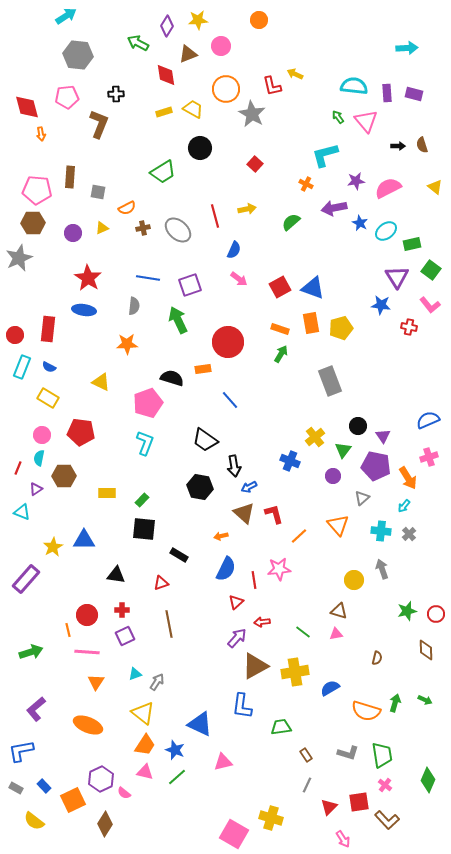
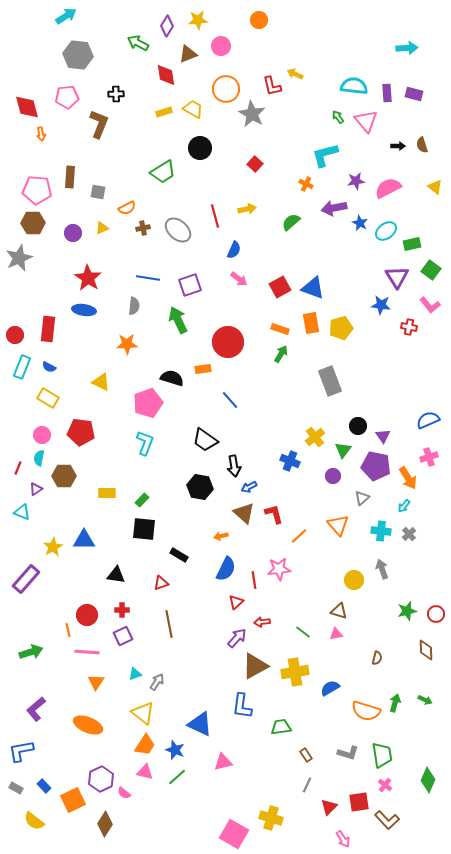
purple square at (125, 636): moved 2 px left
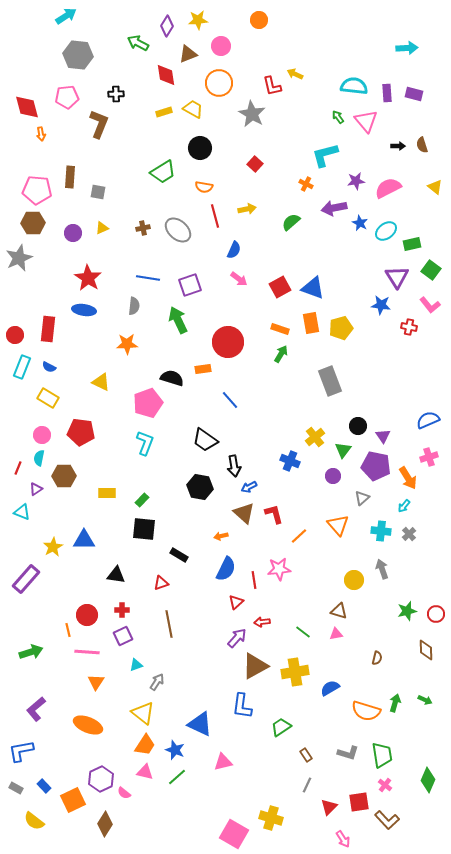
orange circle at (226, 89): moved 7 px left, 6 px up
orange semicircle at (127, 208): moved 77 px right, 21 px up; rotated 36 degrees clockwise
cyan triangle at (135, 674): moved 1 px right, 9 px up
green trapezoid at (281, 727): rotated 25 degrees counterclockwise
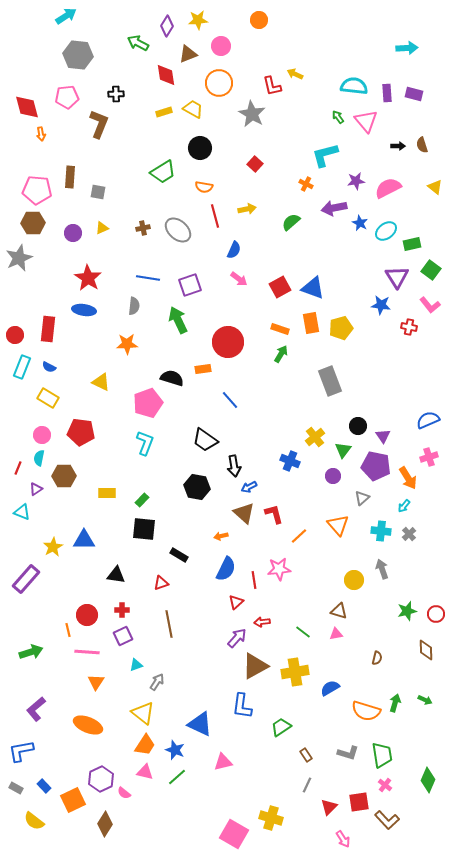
black hexagon at (200, 487): moved 3 px left
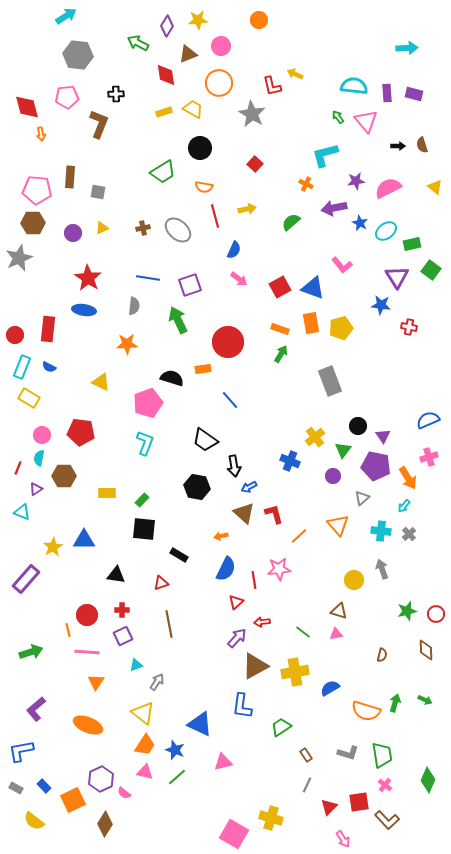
pink L-shape at (430, 305): moved 88 px left, 40 px up
yellow rectangle at (48, 398): moved 19 px left
brown semicircle at (377, 658): moved 5 px right, 3 px up
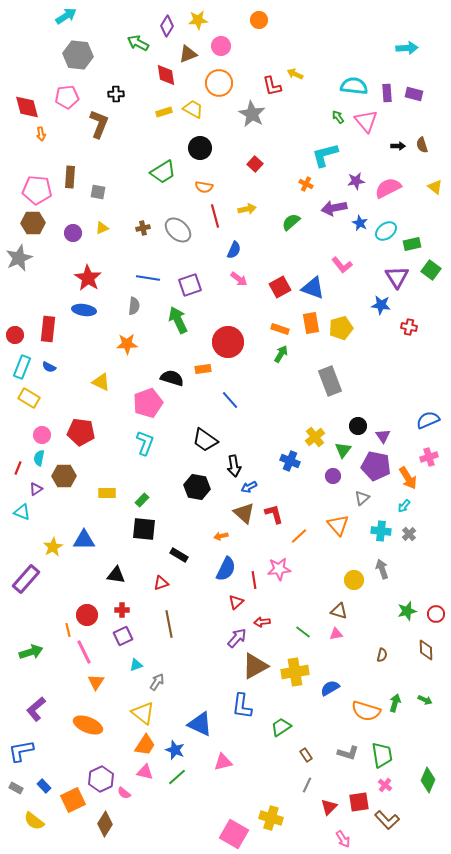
pink line at (87, 652): moved 3 px left; rotated 60 degrees clockwise
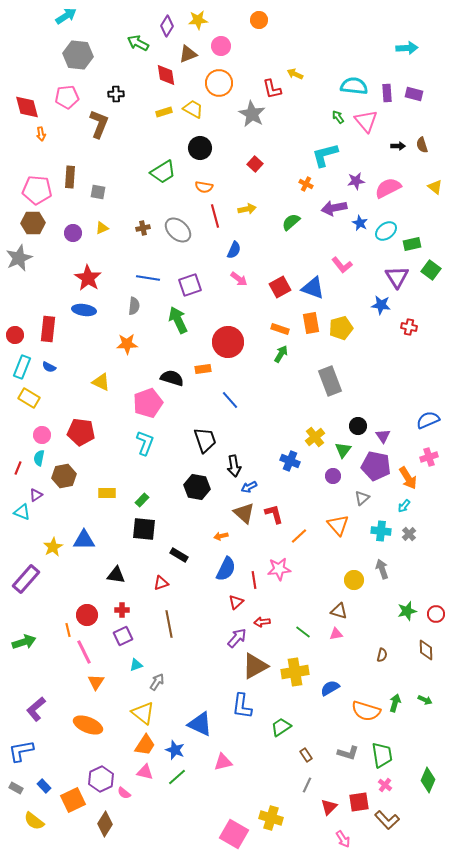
red L-shape at (272, 86): moved 3 px down
black trapezoid at (205, 440): rotated 144 degrees counterclockwise
brown hexagon at (64, 476): rotated 10 degrees counterclockwise
purple triangle at (36, 489): moved 6 px down
green arrow at (31, 652): moved 7 px left, 10 px up
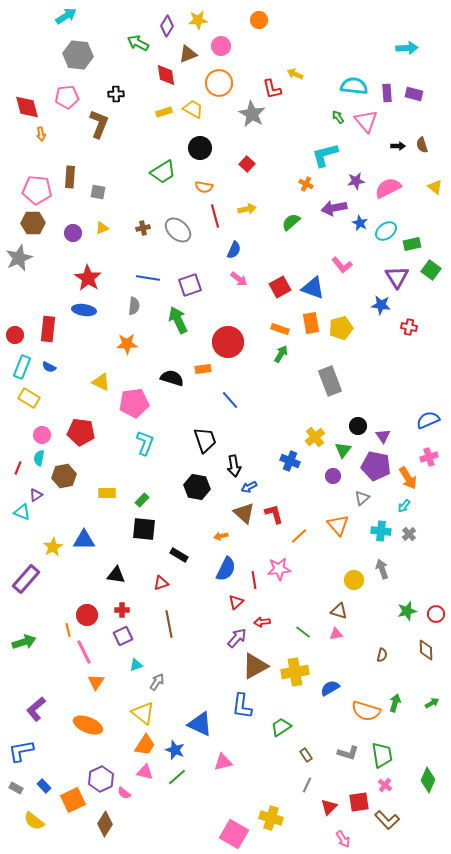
red square at (255, 164): moved 8 px left
pink pentagon at (148, 403): moved 14 px left; rotated 12 degrees clockwise
green arrow at (425, 700): moved 7 px right, 3 px down; rotated 56 degrees counterclockwise
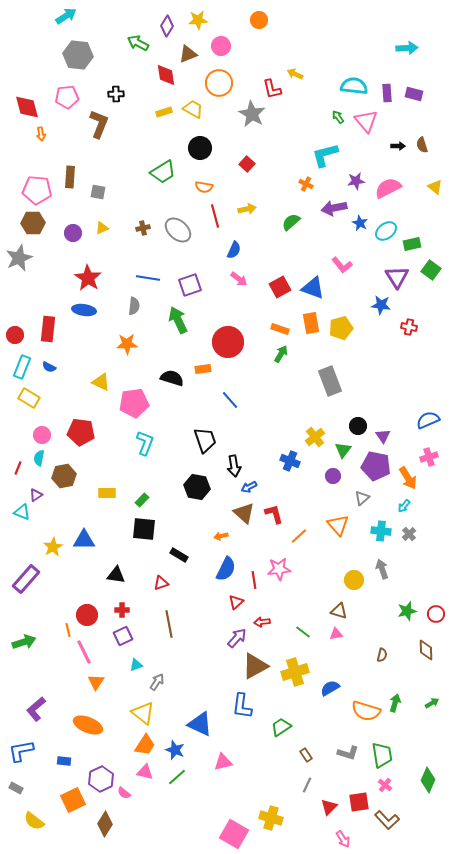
yellow cross at (295, 672): rotated 8 degrees counterclockwise
blue rectangle at (44, 786): moved 20 px right, 25 px up; rotated 40 degrees counterclockwise
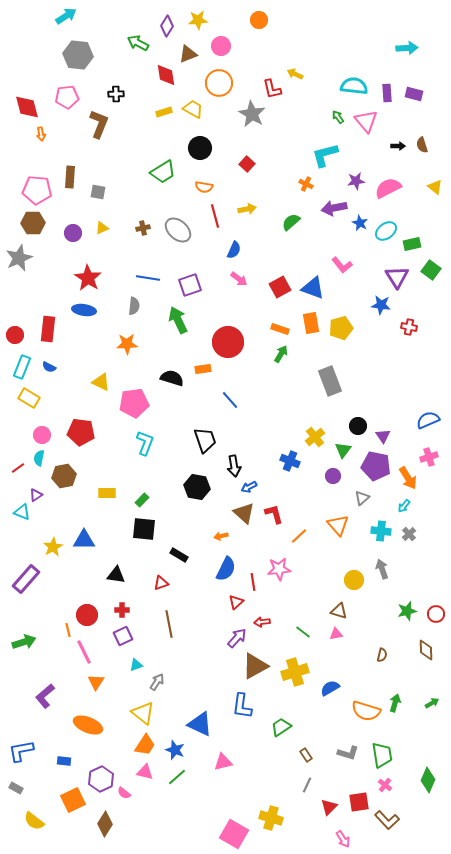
red line at (18, 468): rotated 32 degrees clockwise
red line at (254, 580): moved 1 px left, 2 px down
purple L-shape at (36, 709): moved 9 px right, 13 px up
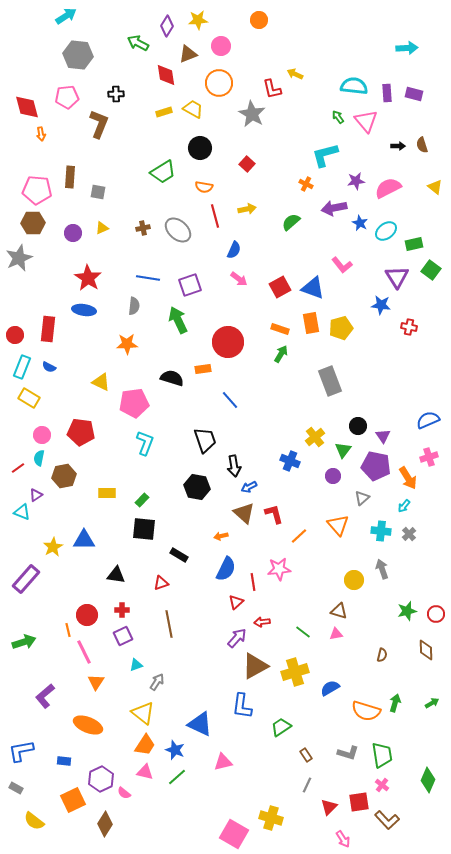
green rectangle at (412, 244): moved 2 px right
pink cross at (385, 785): moved 3 px left
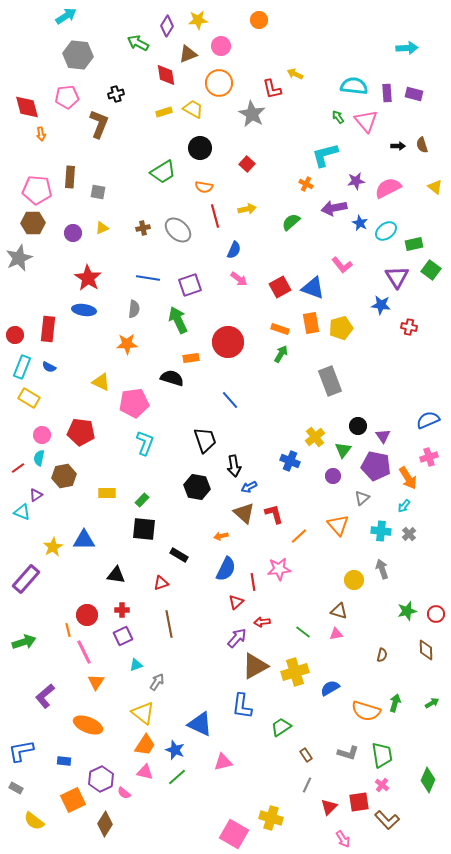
black cross at (116, 94): rotated 14 degrees counterclockwise
gray semicircle at (134, 306): moved 3 px down
orange rectangle at (203, 369): moved 12 px left, 11 px up
